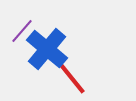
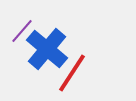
red line: moved 2 px right, 3 px up; rotated 72 degrees clockwise
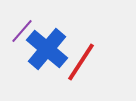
red line: moved 9 px right, 11 px up
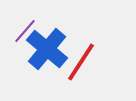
purple line: moved 3 px right
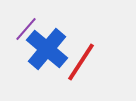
purple line: moved 1 px right, 2 px up
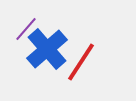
blue cross: rotated 9 degrees clockwise
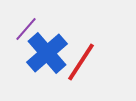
blue cross: moved 4 px down
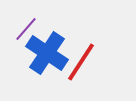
blue cross: rotated 15 degrees counterclockwise
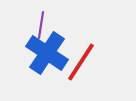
purple line: moved 15 px right, 4 px up; rotated 32 degrees counterclockwise
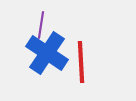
red line: rotated 36 degrees counterclockwise
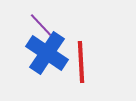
purple line: rotated 52 degrees counterclockwise
